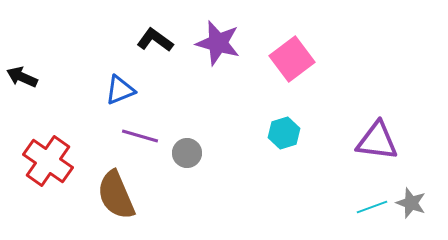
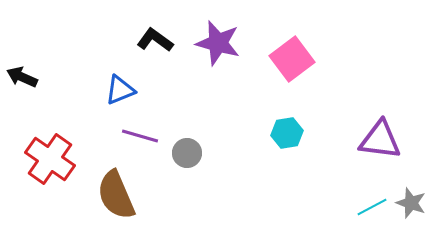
cyan hexagon: moved 3 px right; rotated 8 degrees clockwise
purple triangle: moved 3 px right, 1 px up
red cross: moved 2 px right, 2 px up
cyan line: rotated 8 degrees counterclockwise
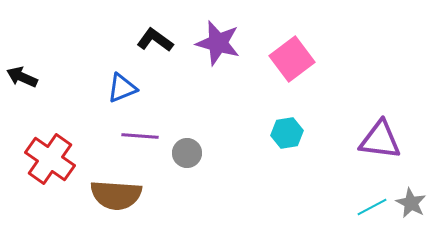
blue triangle: moved 2 px right, 2 px up
purple line: rotated 12 degrees counterclockwise
brown semicircle: rotated 63 degrees counterclockwise
gray star: rotated 8 degrees clockwise
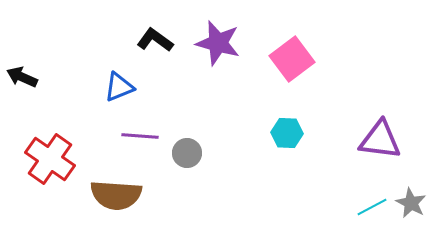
blue triangle: moved 3 px left, 1 px up
cyan hexagon: rotated 12 degrees clockwise
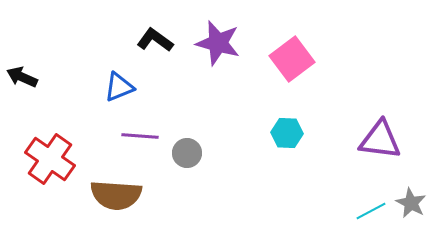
cyan line: moved 1 px left, 4 px down
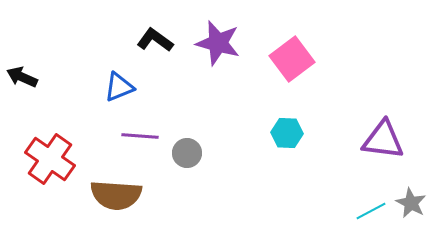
purple triangle: moved 3 px right
